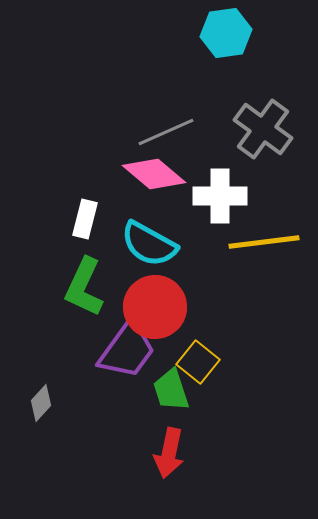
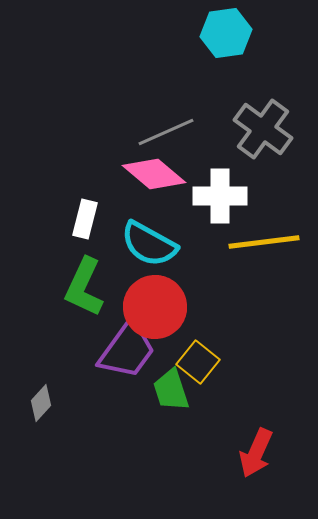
red arrow: moved 87 px right; rotated 12 degrees clockwise
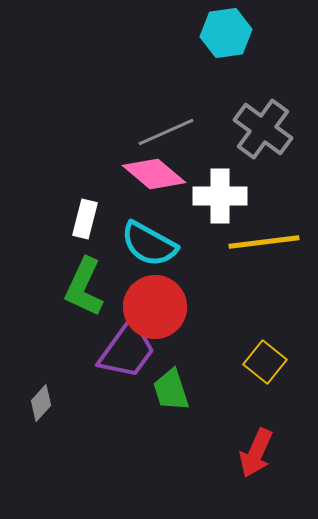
yellow square: moved 67 px right
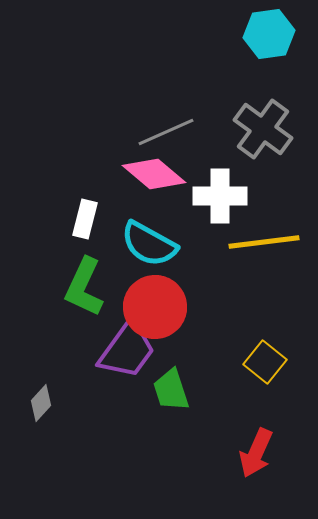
cyan hexagon: moved 43 px right, 1 px down
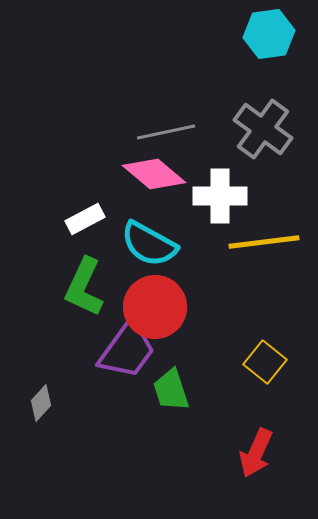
gray line: rotated 12 degrees clockwise
white rectangle: rotated 48 degrees clockwise
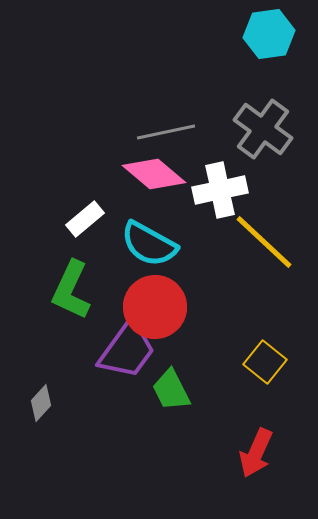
white cross: moved 6 px up; rotated 12 degrees counterclockwise
white rectangle: rotated 12 degrees counterclockwise
yellow line: rotated 50 degrees clockwise
green L-shape: moved 13 px left, 3 px down
green trapezoid: rotated 9 degrees counterclockwise
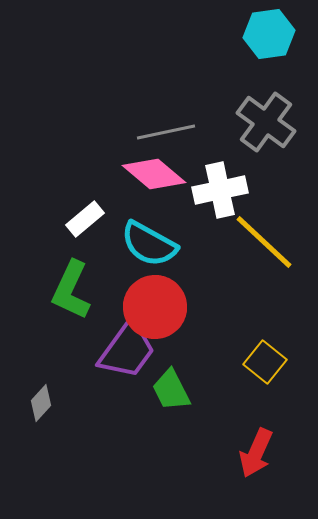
gray cross: moved 3 px right, 7 px up
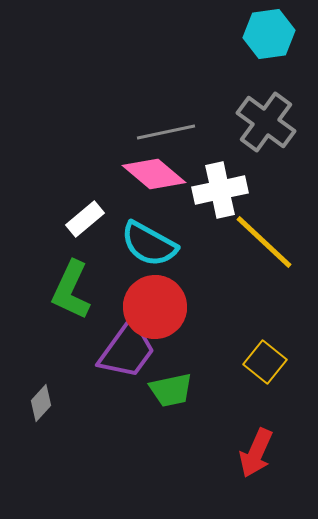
green trapezoid: rotated 75 degrees counterclockwise
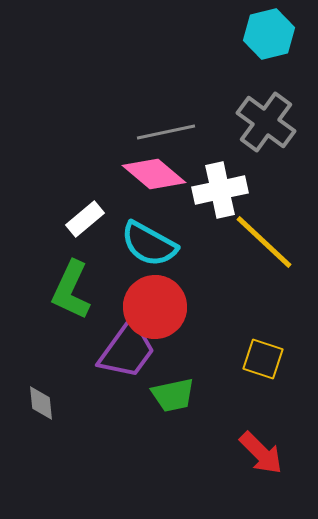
cyan hexagon: rotated 6 degrees counterclockwise
yellow square: moved 2 px left, 3 px up; rotated 21 degrees counterclockwise
green trapezoid: moved 2 px right, 5 px down
gray diamond: rotated 48 degrees counterclockwise
red arrow: moved 5 px right; rotated 69 degrees counterclockwise
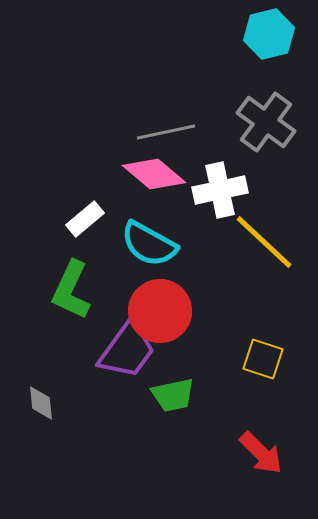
red circle: moved 5 px right, 4 px down
